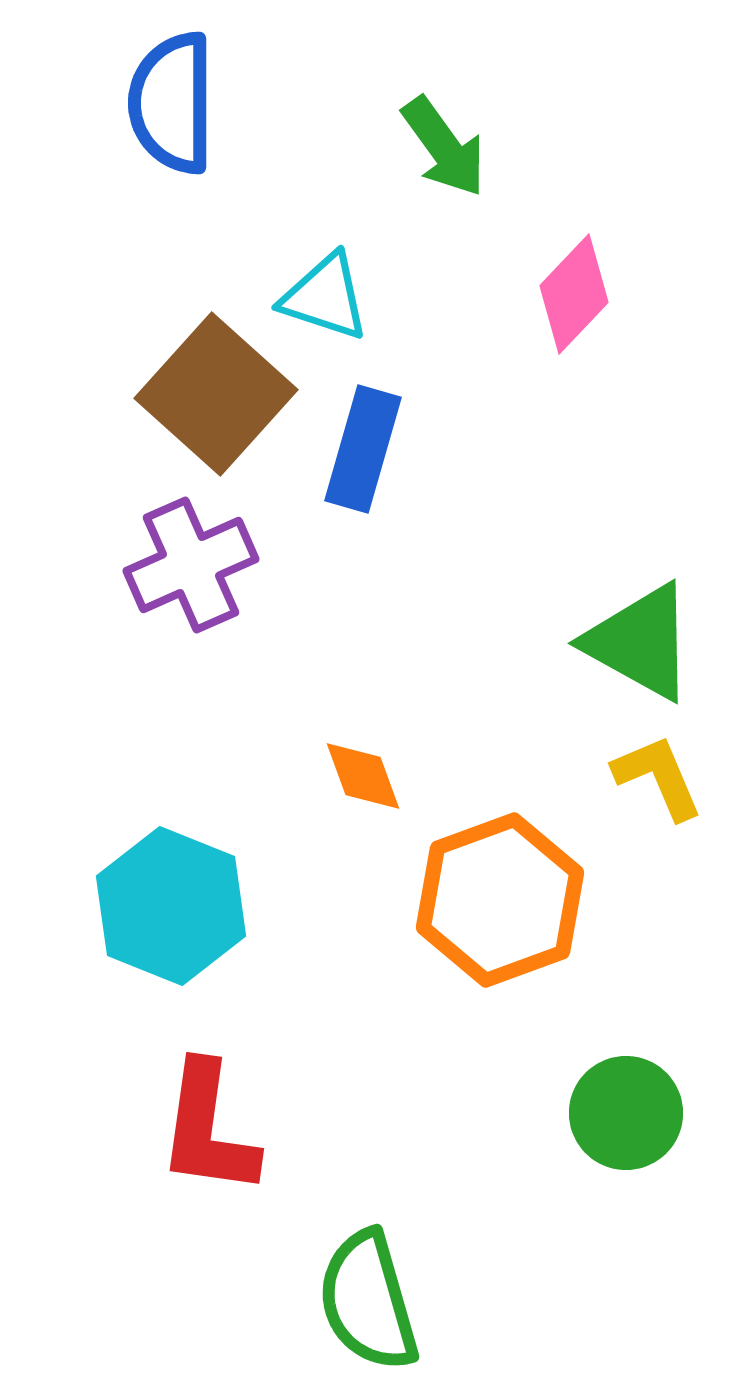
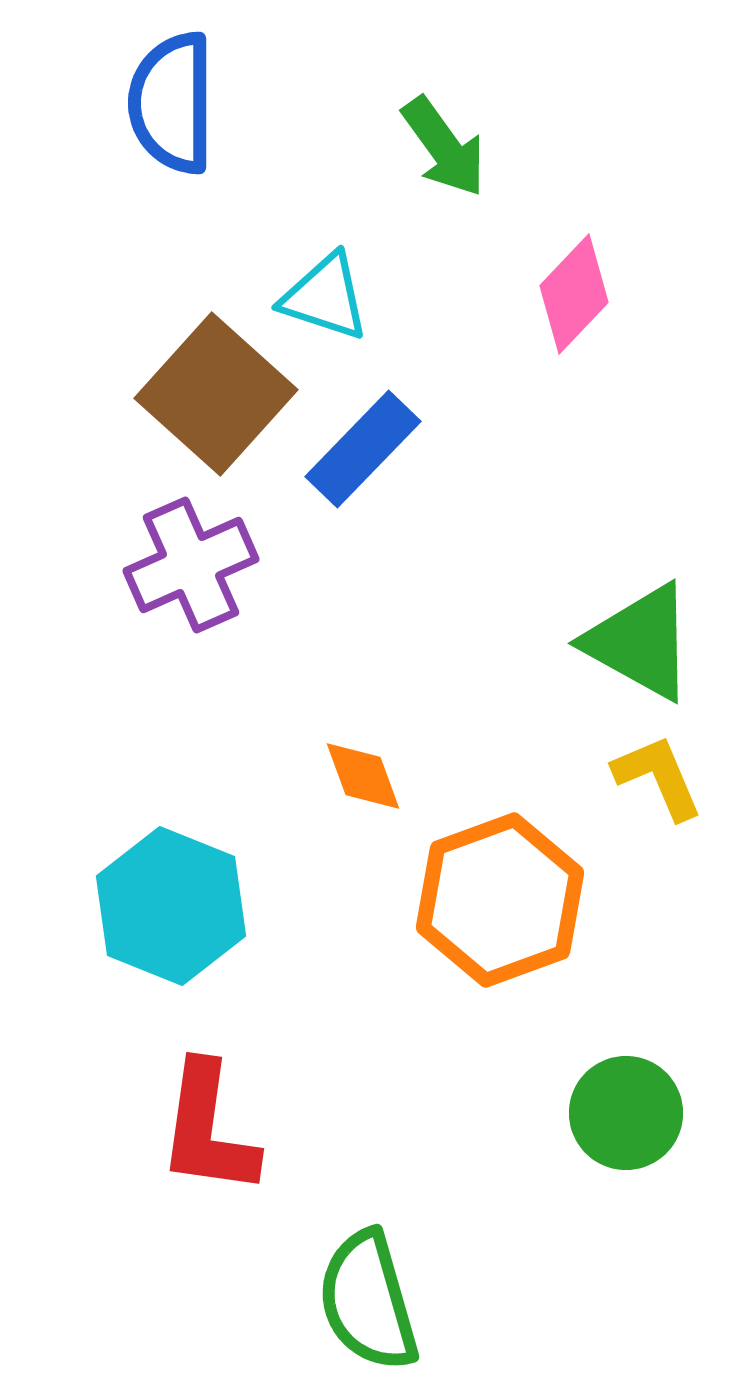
blue rectangle: rotated 28 degrees clockwise
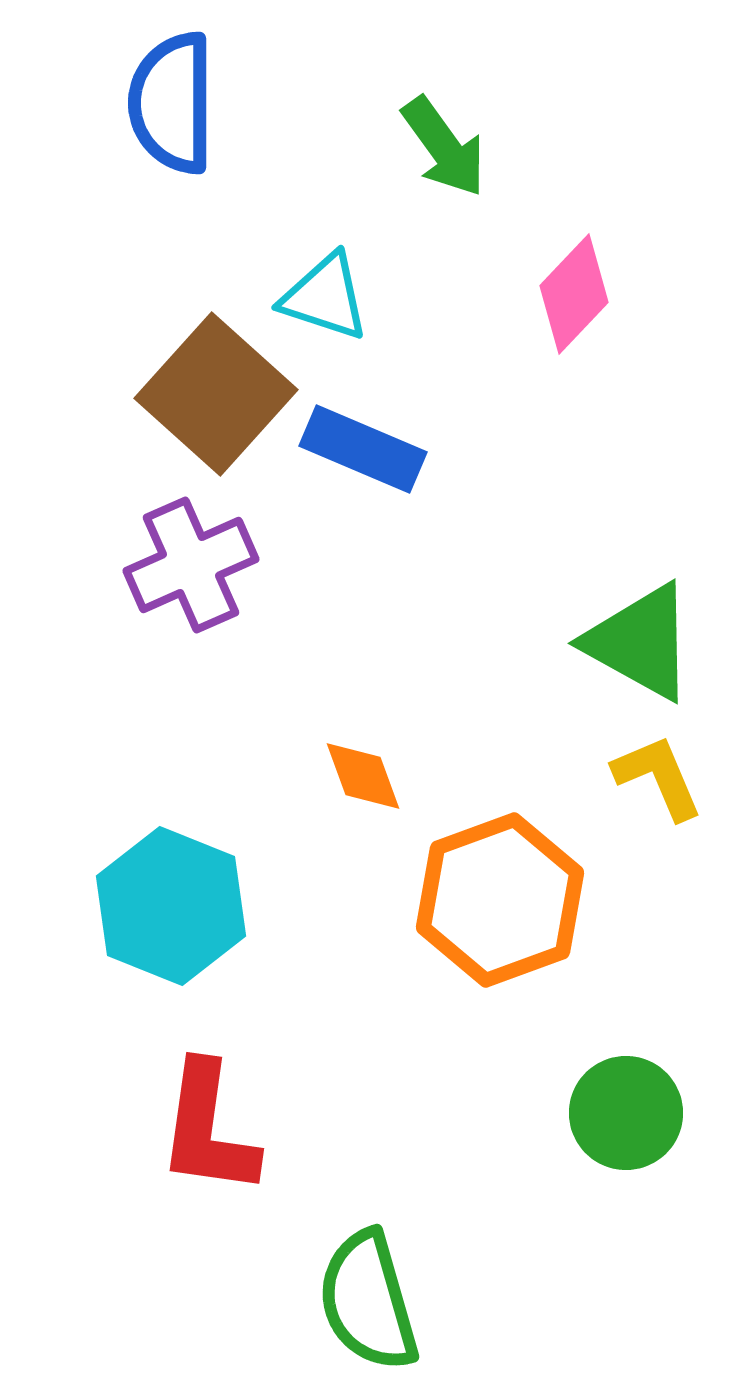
blue rectangle: rotated 69 degrees clockwise
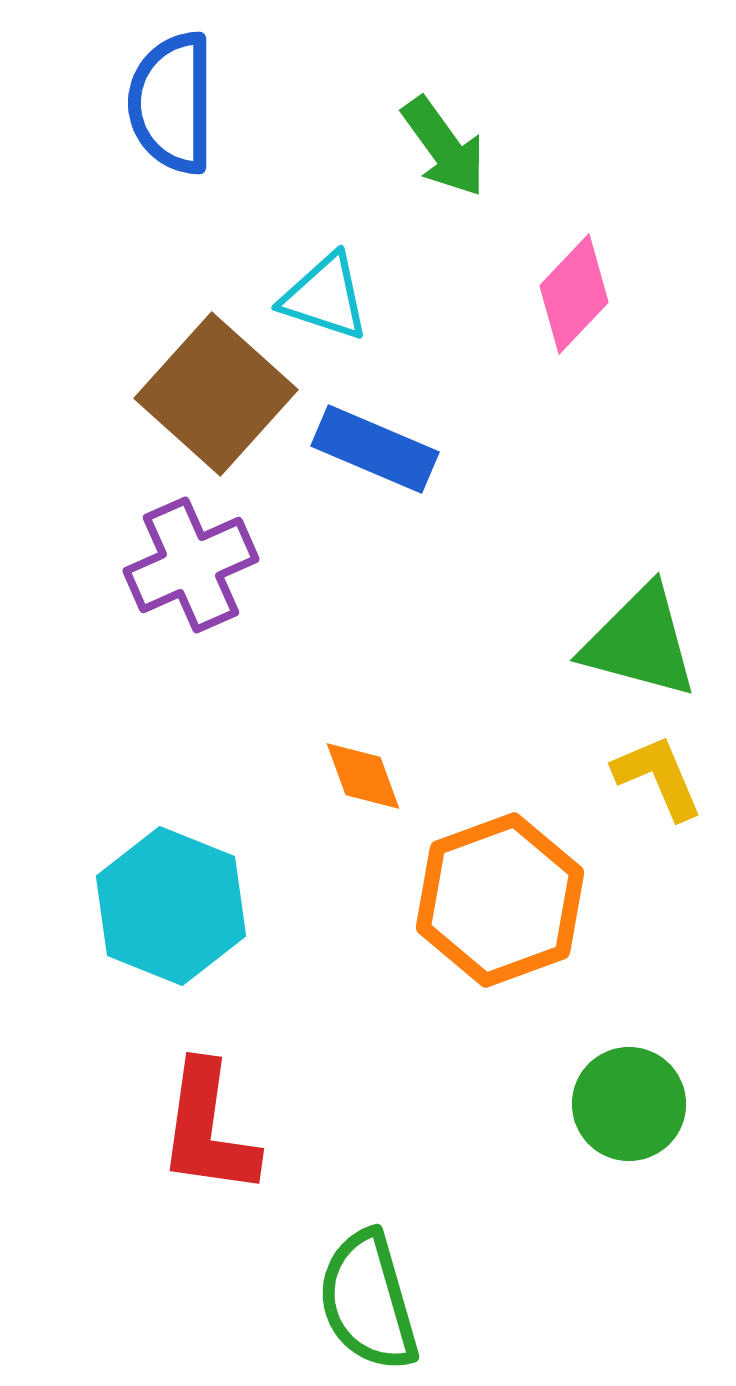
blue rectangle: moved 12 px right
green triangle: rotated 14 degrees counterclockwise
green circle: moved 3 px right, 9 px up
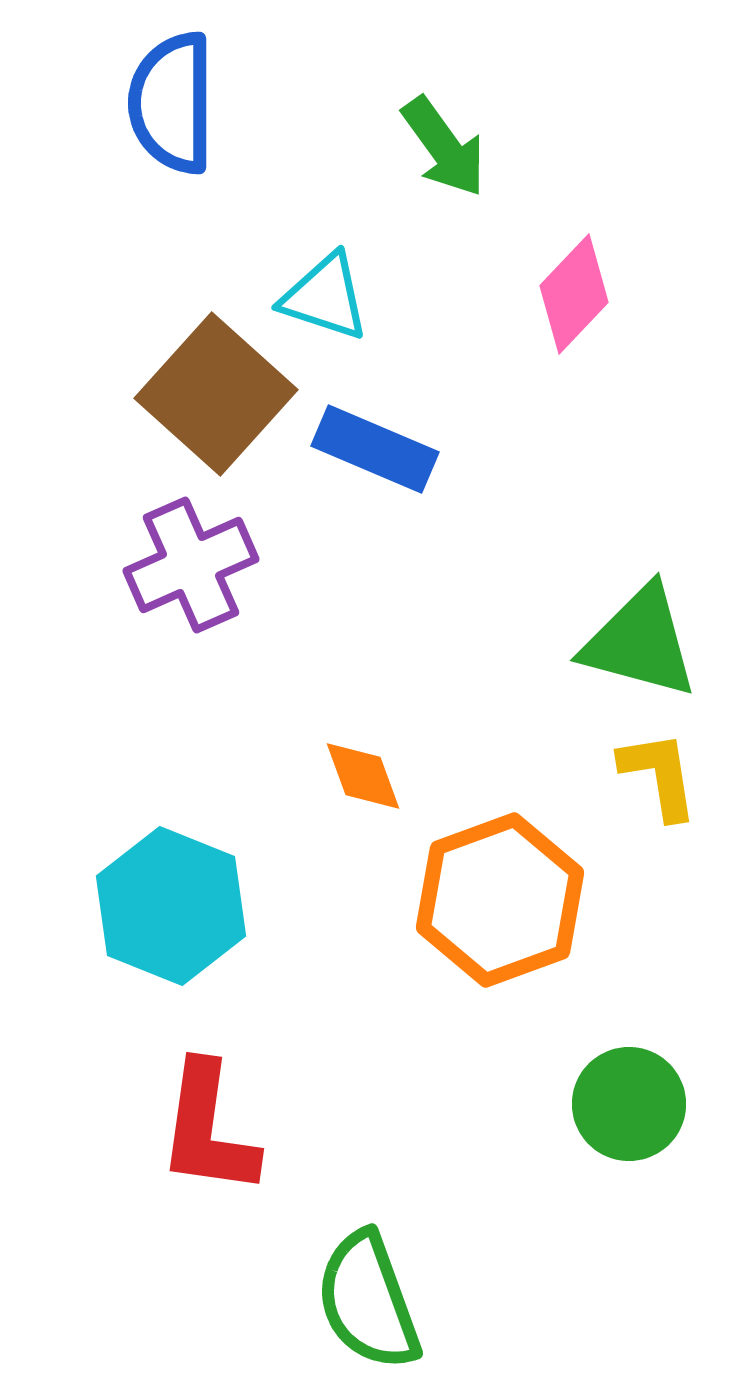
yellow L-shape: moved 1 px right, 2 px up; rotated 14 degrees clockwise
green semicircle: rotated 4 degrees counterclockwise
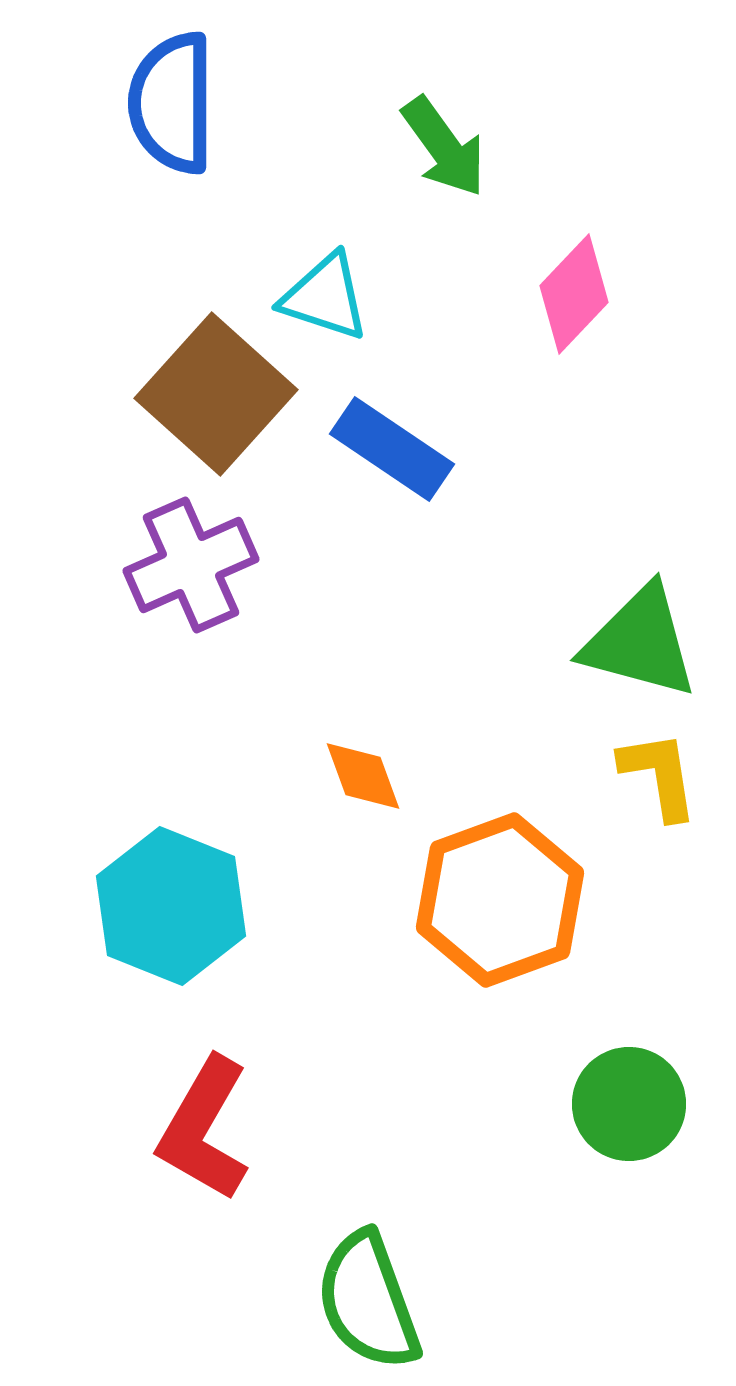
blue rectangle: moved 17 px right; rotated 11 degrees clockwise
red L-shape: moved 4 px left; rotated 22 degrees clockwise
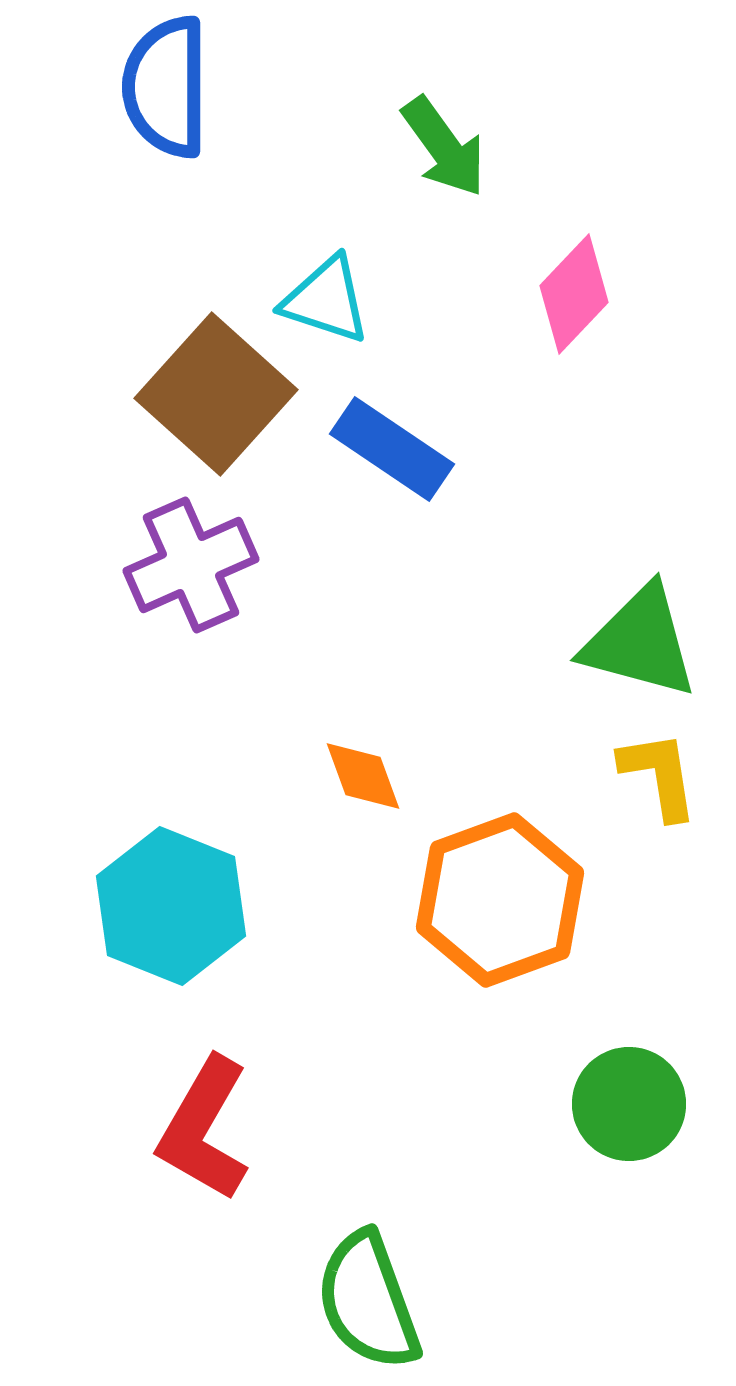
blue semicircle: moved 6 px left, 16 px up
cyan triangle: moved 1 px right, 3 px down
